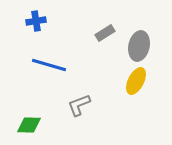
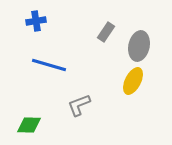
gray rectangle: moved 1 px right, 1 px up; rotated 24 degrees counterclockwise
yellow ellipse: moved 3 px left
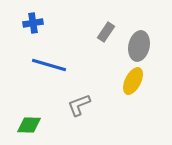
blue cross: moved 3 px left, 2 px down
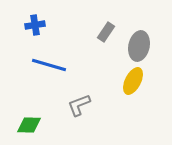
blue cross: moved 2 px right, 2 px down
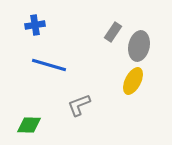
gray rectangle: moved 7 px right
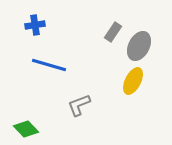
gray ellipse: rotated 16 degrees clockwise
green diamond: moved 3 px left, 4 px down; rotated 45 degrees clockwise
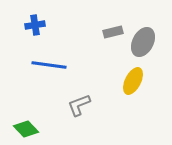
gray rectangle: rotated 42 degrees clockwise
gray ellipse: moved 4 px right, 4 px up
blue line: rotated 8 degrees counterclockwise
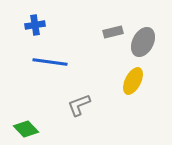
blue line: moved 1 px right, 3 px up
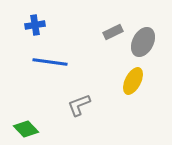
gray rectangle: rotated 12 degrees counterclockwise
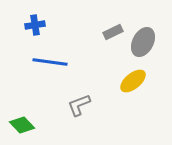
yellow ellipse: rotated 24 degrees clockwise
green diamond: moved 4 px left, 4 px up
